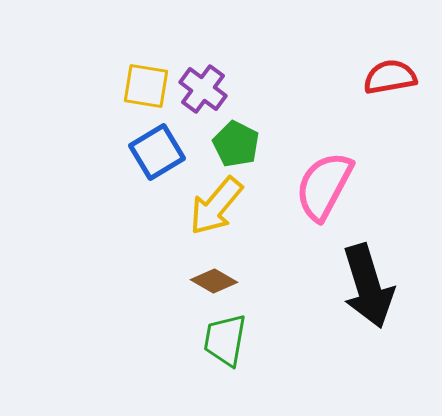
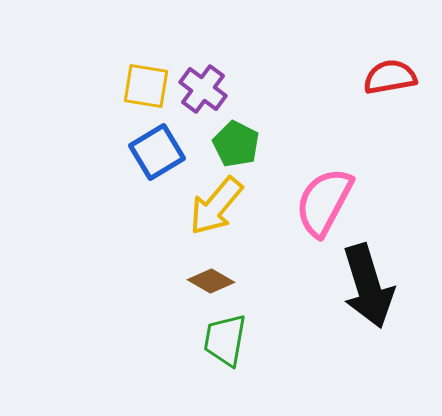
pink semicircle: moved 16 px down
brown diamond: moved 3 px left
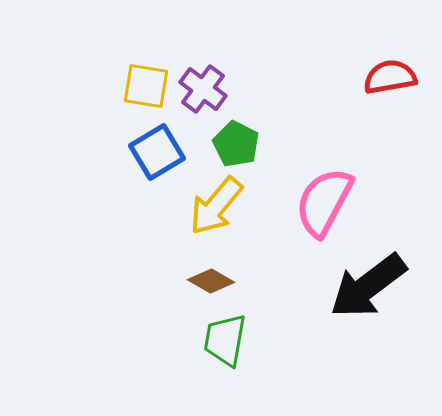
black arrow: rotated 70 degrees clockwise
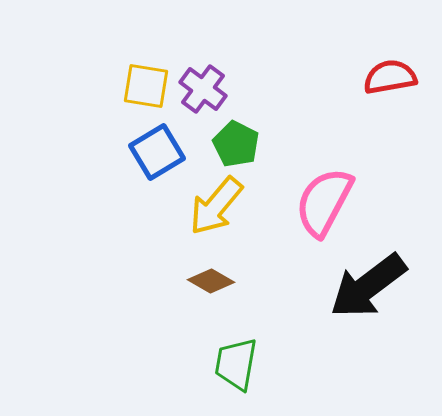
green trapezoid: moved 11 px right, 24 px down
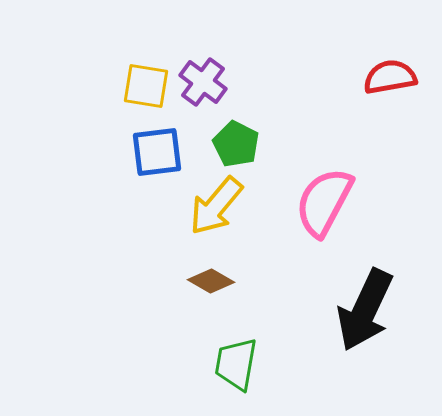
purple cross: moved 7 px up
blue square: rotated 24 degrees clockwise
black arrow: moved 3 px left, 24 px down; rotated 28 degrees counterclockwise
